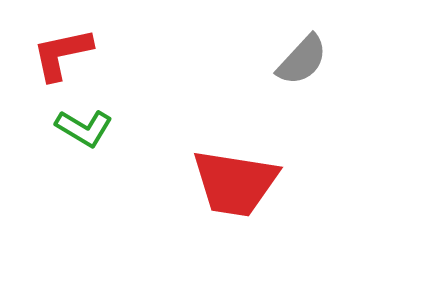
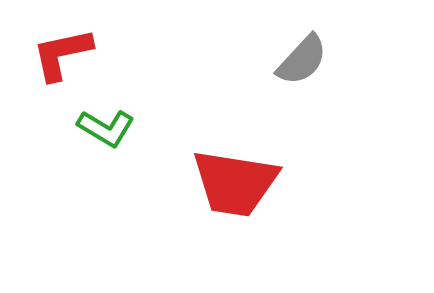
green L-shape: moved 22 px right
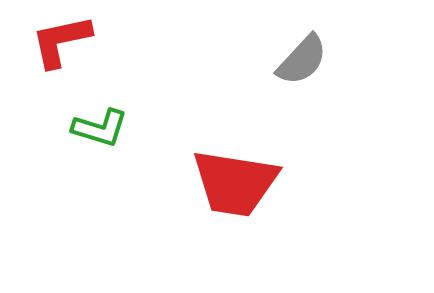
red L-shape: moved 1 px left, 13 px up
green L-shape: moved 6 px left; rotated 14 degrees counterclockwise
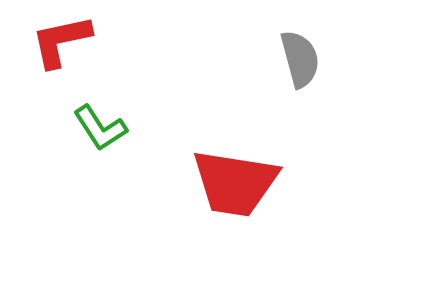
gray semicircle: moved 2 px left, 1 px up; rotated 58 degrees counterclockwise
green L-shape: rotated 40 degrees clockwise
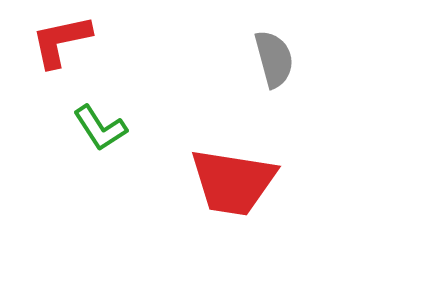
gray semicircle: moved 26 px left
red trapezoid: moved 2 px left, 1 px up
